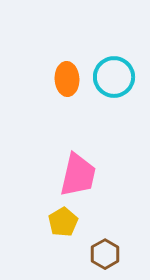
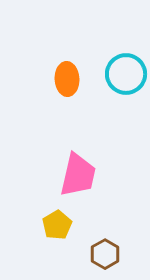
cyan circle: moved 12 px right, 3 px up
yellow pentagon: moved 6 px left, 3 px down
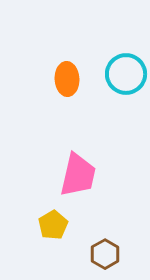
yellow pentagon: moved 4 px left
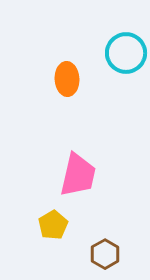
cyan circle: moved 21 px up
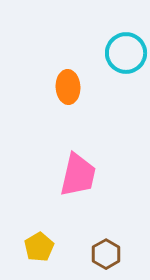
orange ellipse: moved 1 px right, 8 px down
yellow pentagon: moved 14 px left, 22 px down
brown hexagon: moved 1 px right
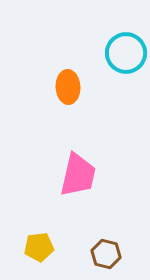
yellow pentagon: rotated 24 degrees clockwise
brown hexagon: rotated 16 degrees counterclockwise
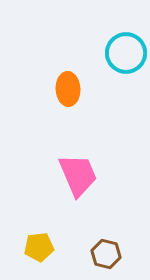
orange ellipse: moved 2 px down
pink trapezoid: rotated 36 degrees counterclockwise
